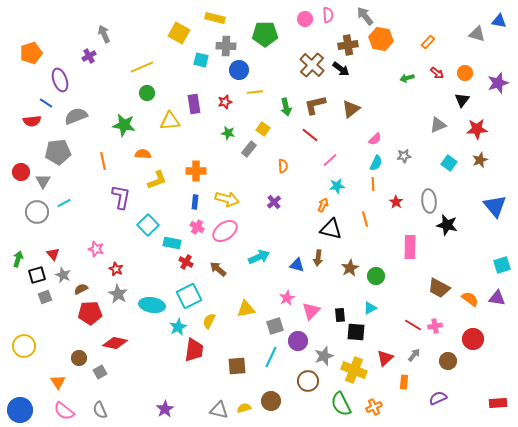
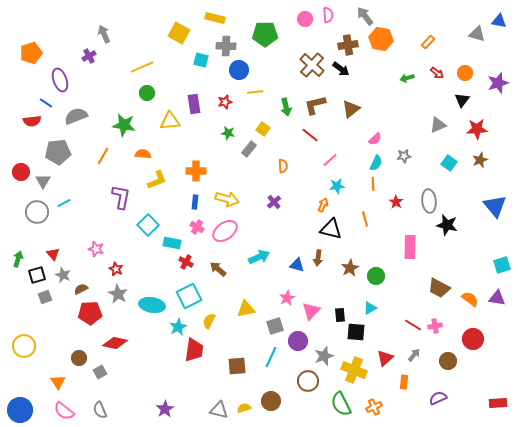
orange line at (103, 161): moved 5 px up; rotated 42 degrees clockwise
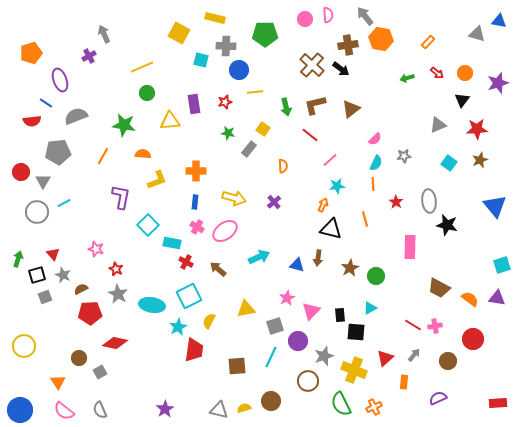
yellow arrow at (227, 199): moved 7 px right, 1 px up
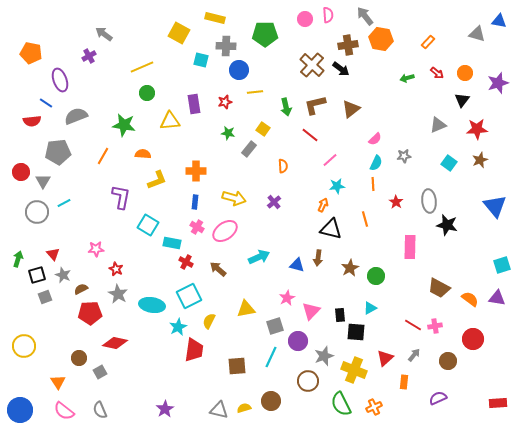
gray arrow at (104, 34): rotated 30 degrees counterclockwise
orange pentagon at (31, 53): rotated 30 degrees clockwise
cyan square at (148, 225): rotated 15 degrees counterclockwise
pink star at (96, 249): rotated 21 degrees counterclockwise
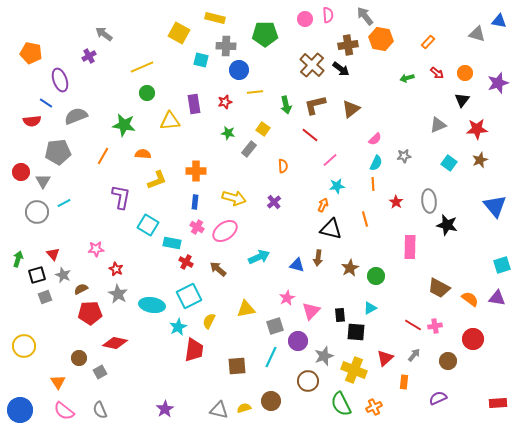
green arrow at (286, 107): moved 2 px up
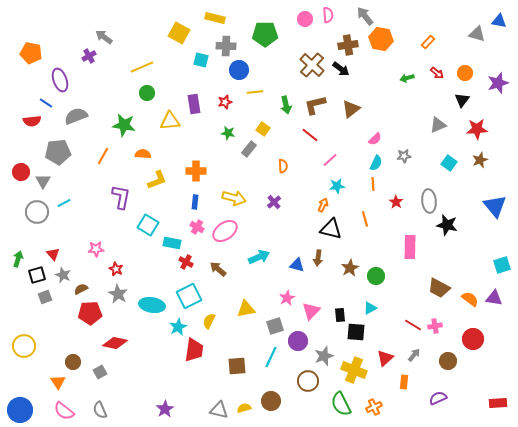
gray arrow at (104, 34): moved 3 px down
purple triangle at (497, 298): moved 3 px left
brown circle at (79, 358): moved 6 px left, 4 px down
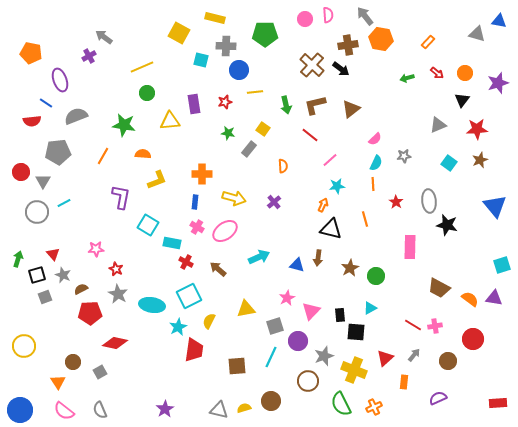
orange cross at (196, 171): moved 6 px right, 3 px down
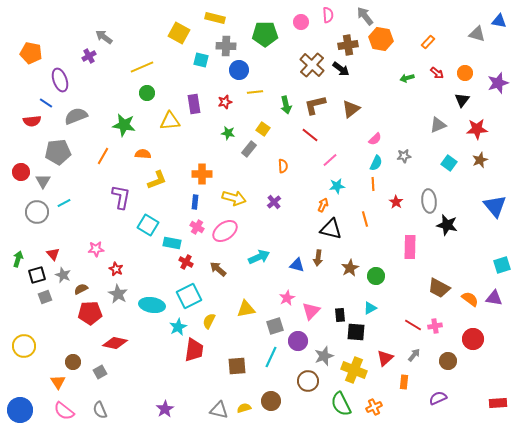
pink circle at (305, 19): moved 4 px left, 3 px down
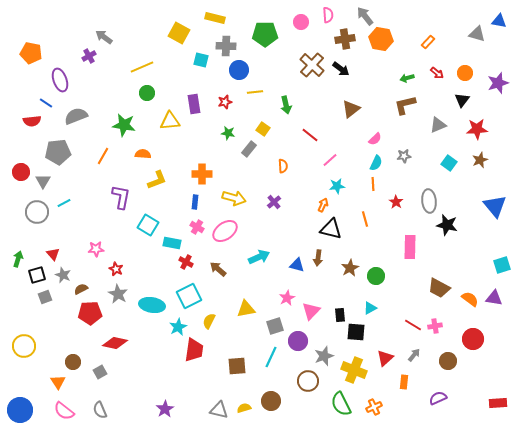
brown cross at (348, 45): moved 3 px left, 6 px up
brown L-shape at (315, 105): moved 90 px right
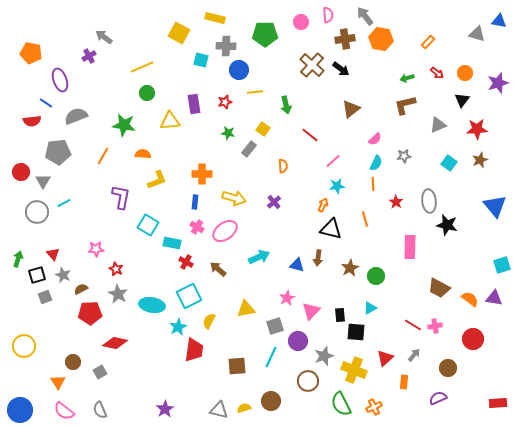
pink line at (330, 160): moved 3 px right, 1 px down
brown circle at (448, 361): moved 7 px down
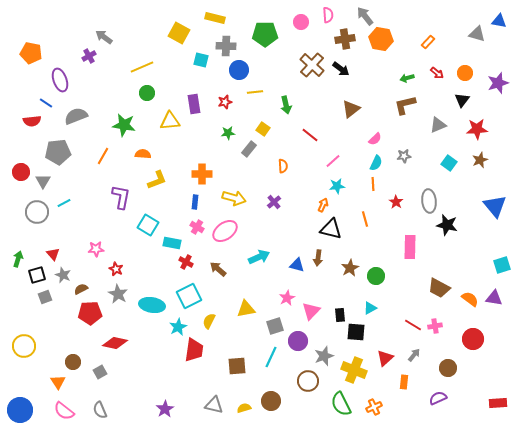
green star at (228, 133): rotated 16 degrees counterclockwise
gray triangle at (219, 410): moved 5 px left, 5 px up
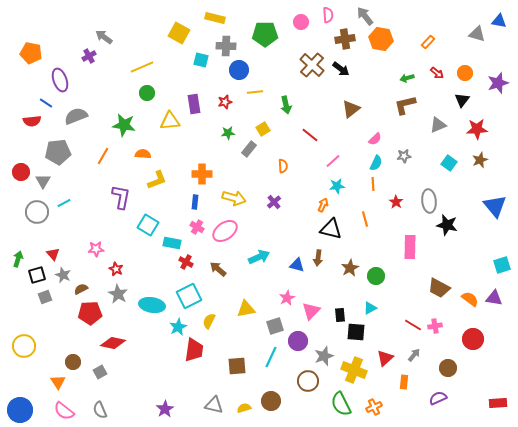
yellow square at (263, 129): rotated 24 degrees clockwise
red diamond at (115, 343): moved 2 px left
